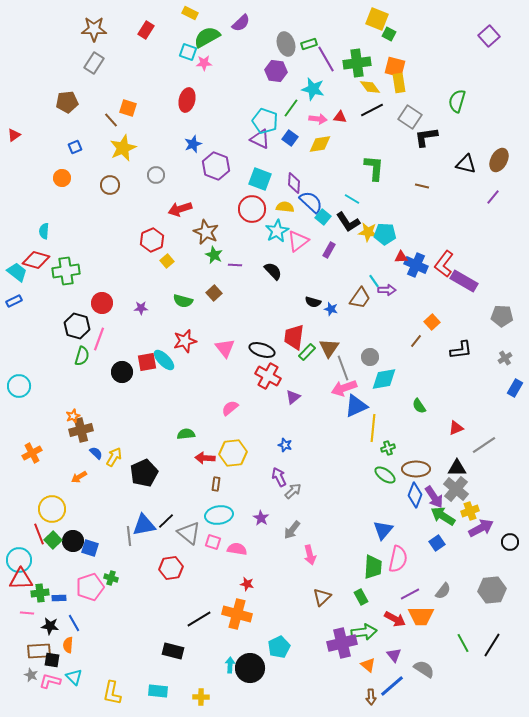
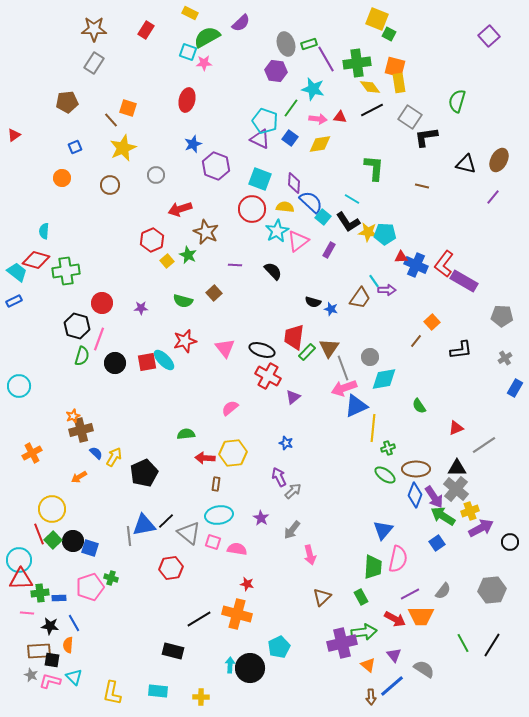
green star at (214, 255): moved 26 px left
black circle at (122, 372): moved 7 px left, 9 px up
blue star at (285, 445): moved 1 px right, 2 px up
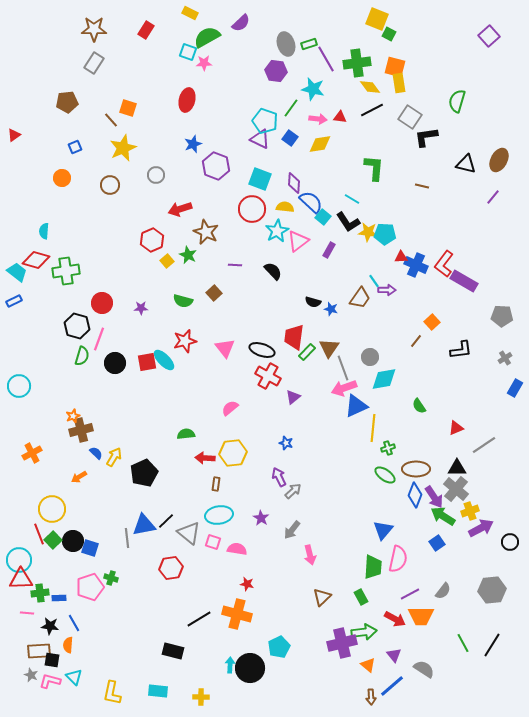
gray line at (129, 536): moved 2 px left, 2 px down
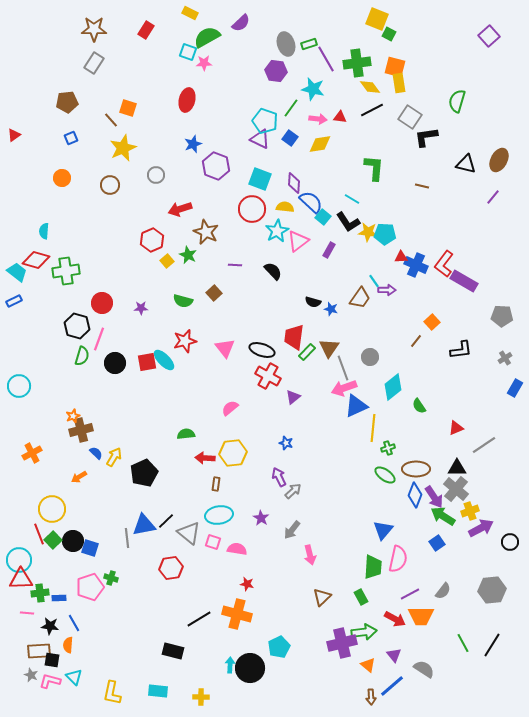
blue square at (75, 147): moved 4 px left, 9 px up
cyan diamond at (384, 379): moved 9 px right, 8 px down; rotated 28 degrees counterclockwise
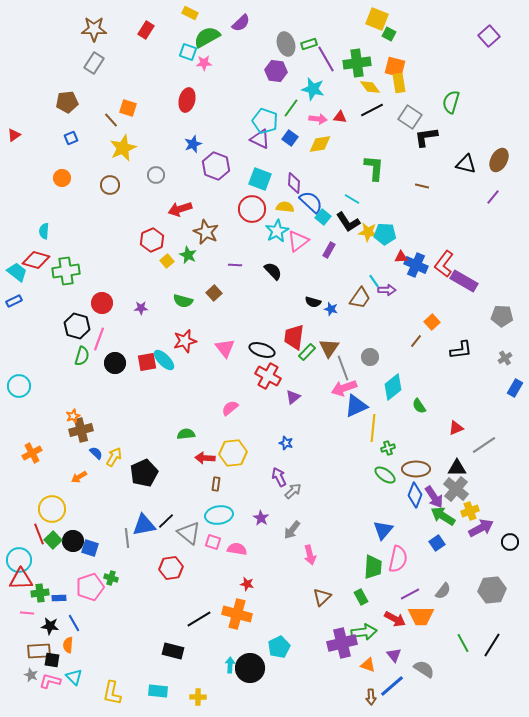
green semicircle at (457, 101): moved 6 px left, 1 px down
orange triangle at (368, 665): rotated 21 degrees counterclockwise
yellow cross at (201, 697): moved 3 px left
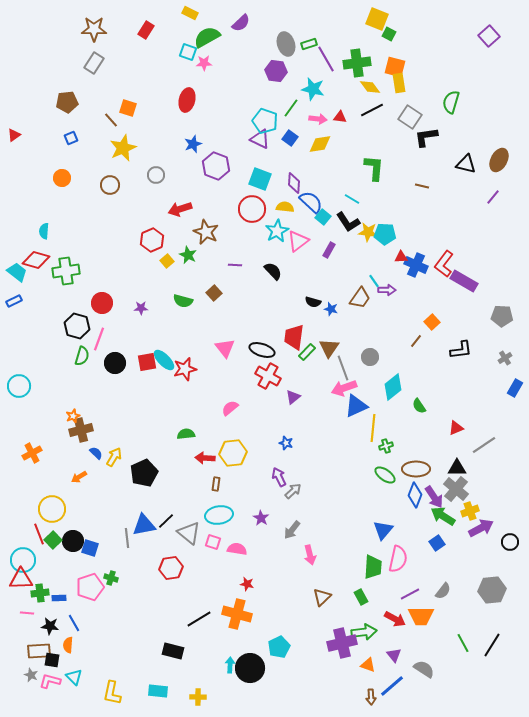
red star at (185, 341): moved 28 px down
green cross at (388, 448): moved 2 px left, 2 px up
cyan circle at (19, 560): moved 4 px right
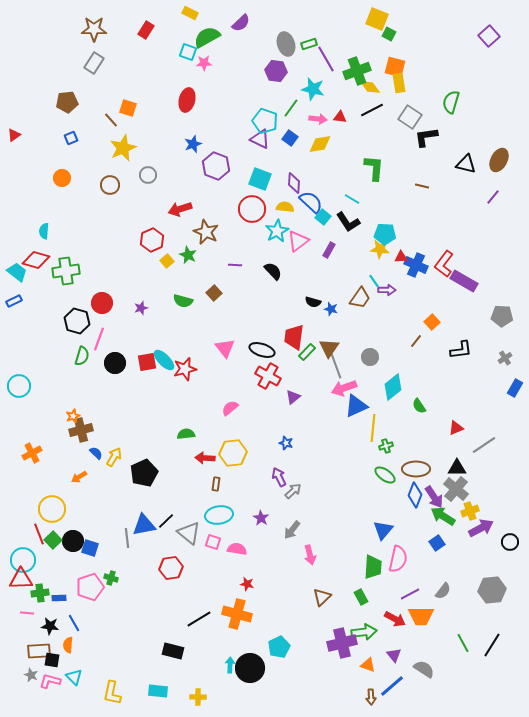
green cross at (357, 63): moved 8 px down; rotated 12 degrees counterclockwise
gray circle at (156, 175): moved 8 px left
yellow star at (368, 232): moved 12 px right, 17 px down
purple star at (141, 308): rotated 16 degrees counterclockwise
black hexagon at (77, 326): moved 5 px up
gray line at (343, 368): moved 7 px left, 2 px up
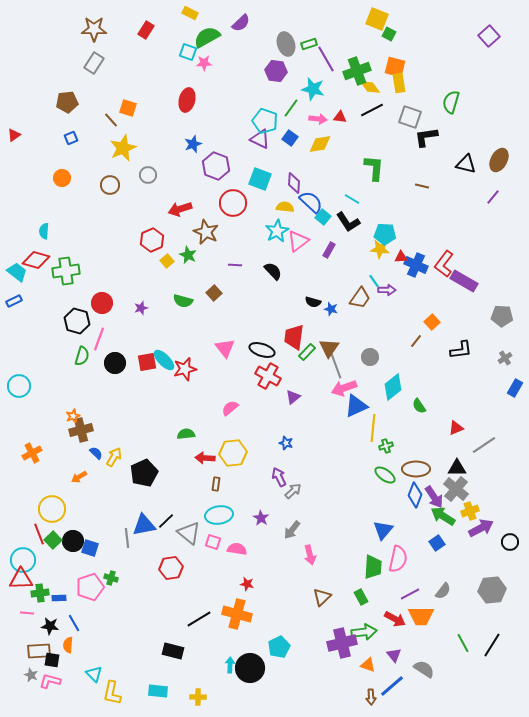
gray square at (410, 117): rotated 15 degrees counterclockwise
red circle at (252, 209): moved 19 px left, 6 px up
cyan triangle at (74, 677): moved 20 px right, 3 px up
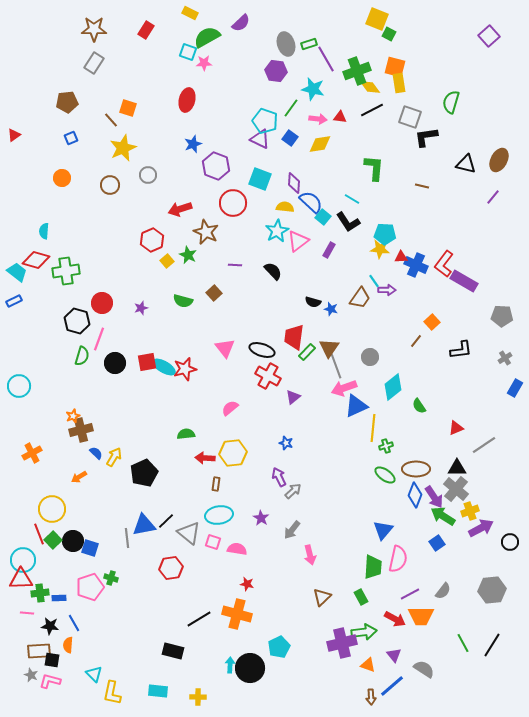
cyan ellipse at (164, 360): moved 7 px down; rotated 15 degrees counterclockwise
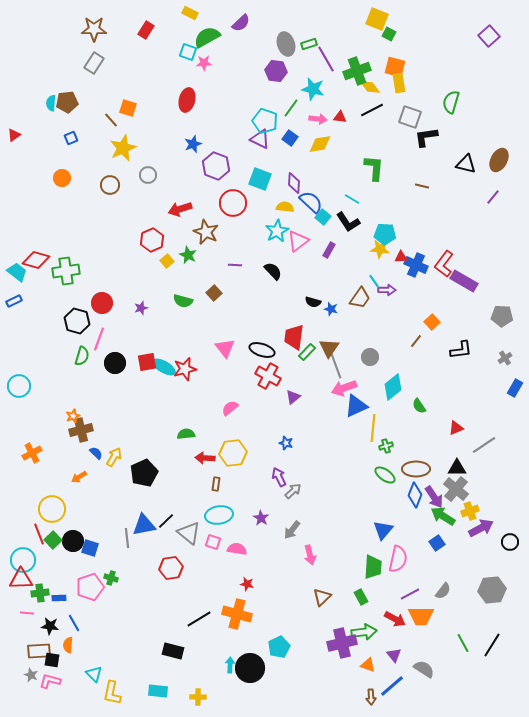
cyan semicircle at (44, 231): moved 7 px right, 128 px up
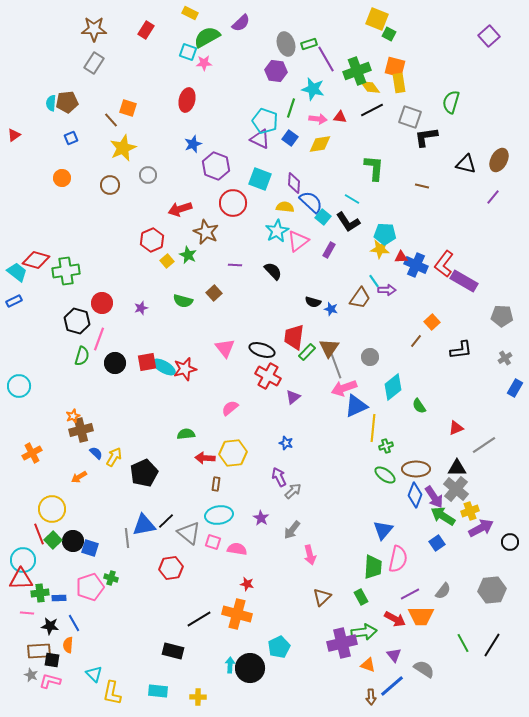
green line at (291, 108): rotated 18 degrees counterclockwise
